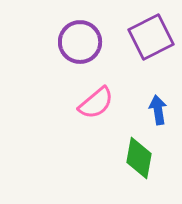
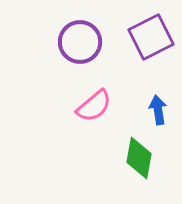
pink semicircle: moved 2 px left, 3 px down
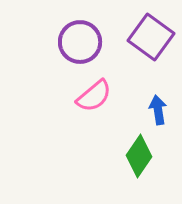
purple square: rotated 27 degrees counterclockwise
pink semicircle: moved 10 px up
green diamond: moved 2 px up; rotated 24 degrees clockwise
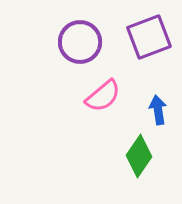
purple square: moved 2 px left; rotated 33 degrees clockwise
pink semicircle: moved 9 px right
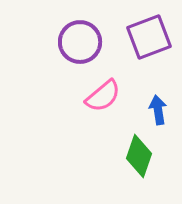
green diamond: rotated 15 degrees counterclockwise
